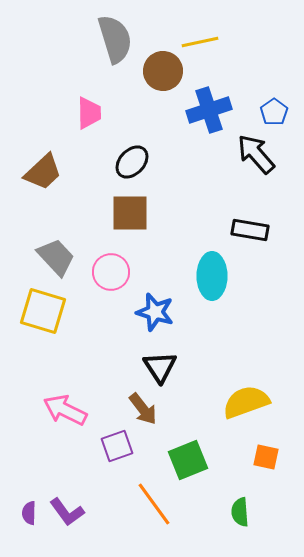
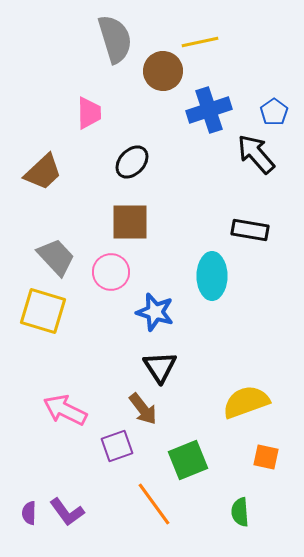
brown square: moved 9 px down
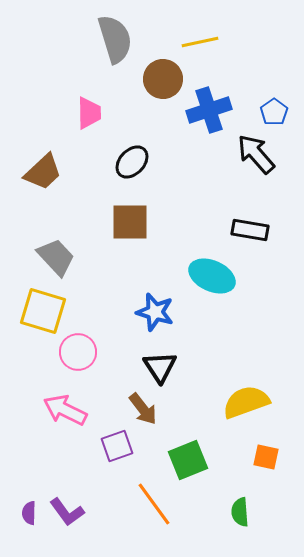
brown circle: moved 8 px down
pink circle: moved 33 px left, 80 px down
cyan ellipse: rotated 66 degrees counterclockwise
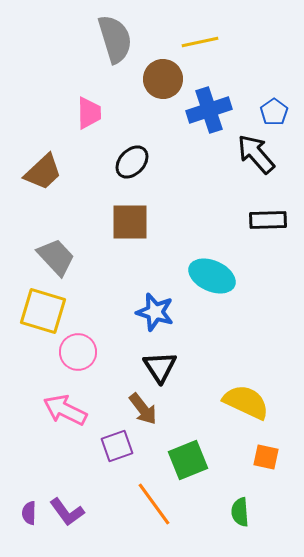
black rectangle: moved 18 px right, 10 px up; rotated 12 degrees counterclockwise
yellow semicircle: rotated 45 degrees clockwise
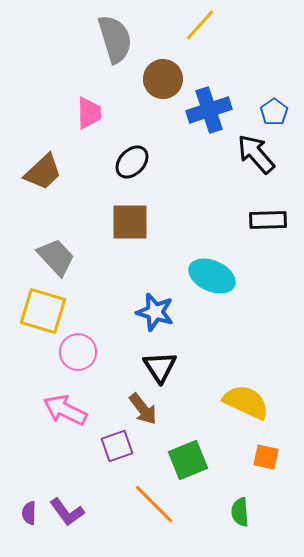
yellow line: moved 17 px up; rotated 36 degrees counterclockwise
orange line: rotated 9 degrees counterclockwise
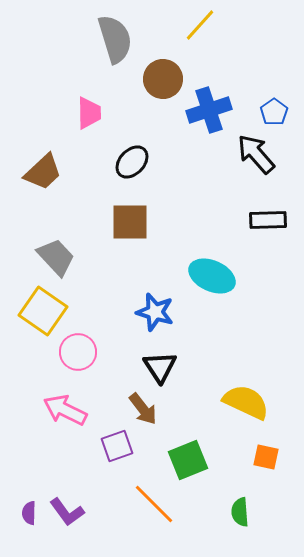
yellow square: rotated 18 degrees clockwise
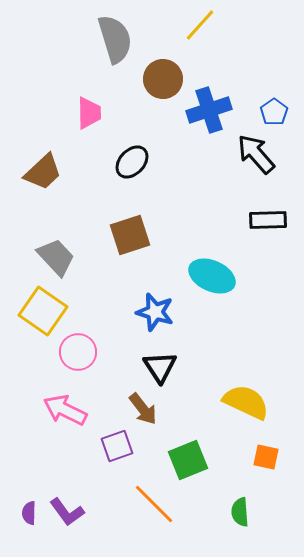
brown square: moved 13 px down; rotated 18 degrees counterclockwise
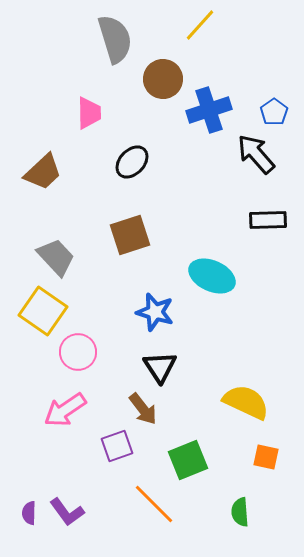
pink arrow: rotated 60 degrees counterclockwise
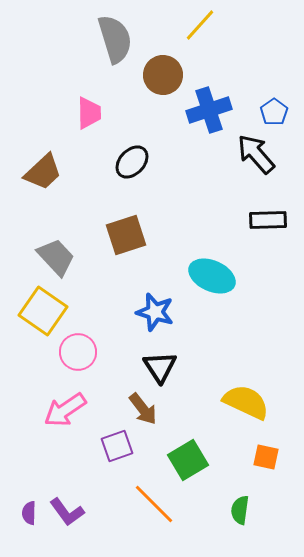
brown circle: moved 4 px up
brown square: moved 4 px left
green square: rotated 9 degrees counterclockwise
green semicircle: moved 2 px up; rotated 12 degrees clockwise
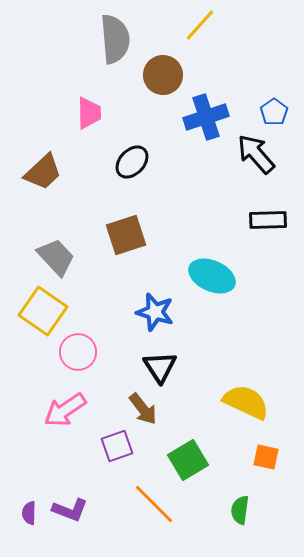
gray semicircle: rotated 12 degrees clockwise
blue cross: moved 3 px left, 7 px down
purple L-shape: moved 3 px right, 2 px up; rotated 33 degrees counterclockwise
